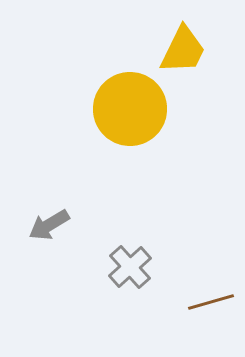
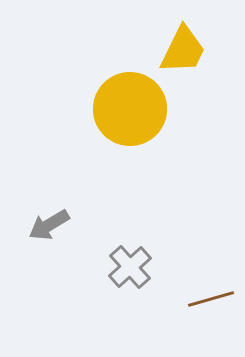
brown line: moved 3 px up
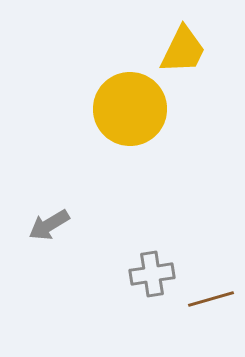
gray cross: moved 22 px right, 7 px down; rotated 33 degrees clockwise
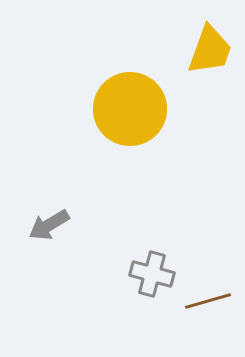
yellow trapezoid: moved 27 px right; rotated 6 degrees counterclockwise
gray cross: rotated 24 degrees clockwise
brown line: moved 3 px left, 2 px down
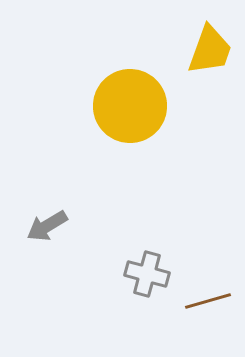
yellow circle: moved 3 px up
gray arrow: moved 2 px left, 1 px down
gray cross: moved 5 px left
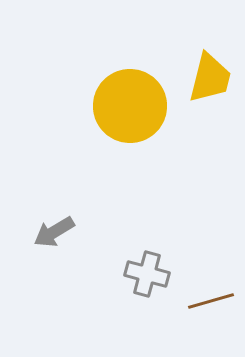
yellow trapezoid: moved 28 px down; rotated 6 degrees counterclockwise
gray arrow: moved 7 px right, 6 px down
brown line: moved 3 px right
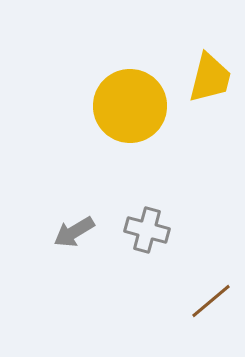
gray arrow: moved 20 px right
gray cross: moved 44 px up
brown line: rotated 24 degrees counterclockwise
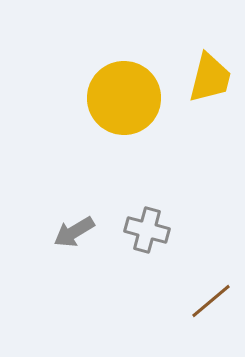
yellow circle: moved 6 px left, 8 px up
